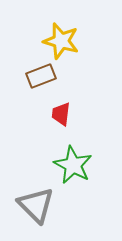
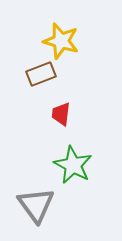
brown rectangle: moved 2 px up
gray triangle: rotated 9 degrees clockwise
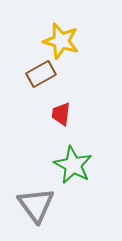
brown rectangle: rotated 8 degrees counterclockwise
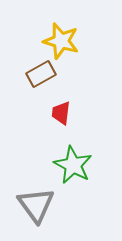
red trapezoid: moved 1 px up
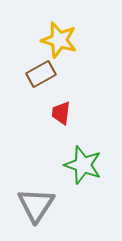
yellow star: moved 2 px left, 1 px up
green star: moved 10 px right; rotated 9 degrees counterclockwise
gray triangle: rotated 9 degrees clockwise
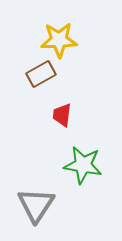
yellow star: rotated 18 degrees counterclockwise
red trapezoid: moved 1 px right, 2 px down
green star: rotated 9 degrees counterclockwise
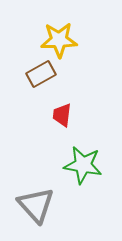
gray triangle: rotated 15 degrees counterclockwise
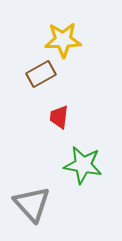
yellow star: moved 4 px right
red trapezoid: moved 3 px left, 2 px down
gray triangle: moved 4 px left, 1 px up
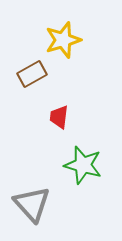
yellow star: rotated 15 degrees counterclockwise
brown rectangle: moved 9 px left
green star: rotated 6 degrees clockwise
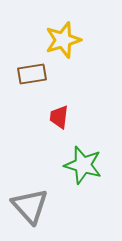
brown rectangle: rotated 20 degrees clockwise
gray triangle: moved 2 px left, 2 px down
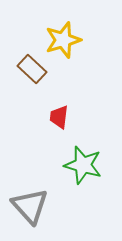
brown rectangle: moved 5 px up; rotated 52 degrees clockwise
